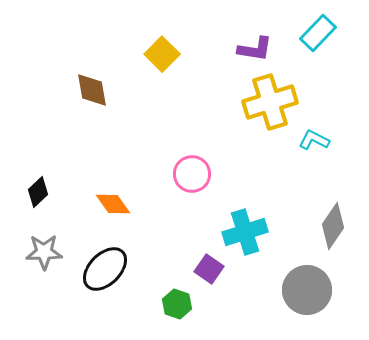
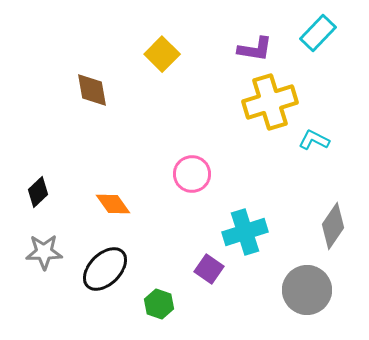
green hexagon: moved 18 px left
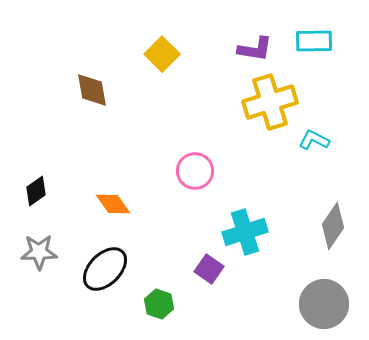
cyan rectangle: moved 4 px left, 8 px down; rotated 45 degrees clockwise
pink circle: moved 3 px right, 3 px up
black diamond: moved 2 px left, 1 px up; rotated 8 degrees clockwise
gray star: moved 5 px left
gray circle: moved 17 px right, 14 px down
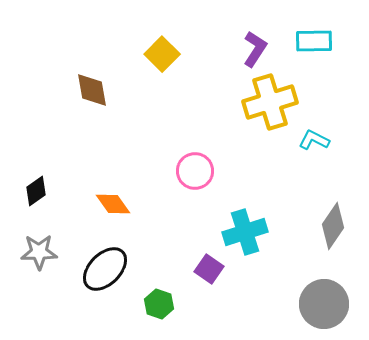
purple L-shape: rotated 66 degrees counterclockwise
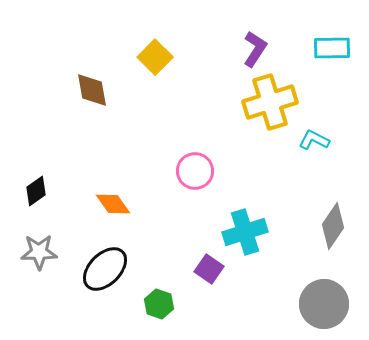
cyan rectangle: moved 18 px right, 7 px down
yellow square: moved 7 px left, 3 px down
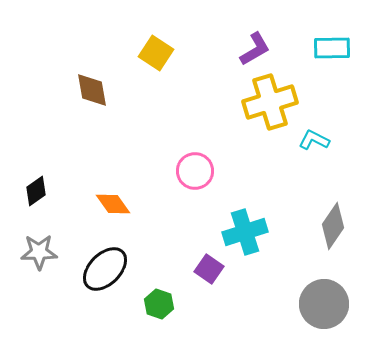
purple L-shape: rotated 27 degrees clockwise
yellow square: moved 1 px right, 4 px up; rotated 12 degrees counterclockwise
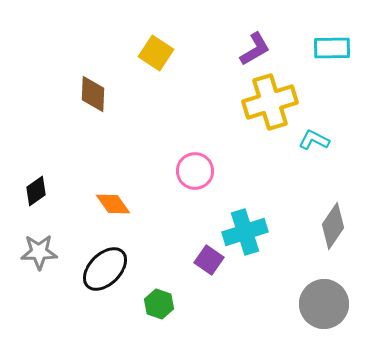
brown diamond: moved 1 px right, 4 px down; rotated 12 degrees clockwise
purple square: moved 9 px up
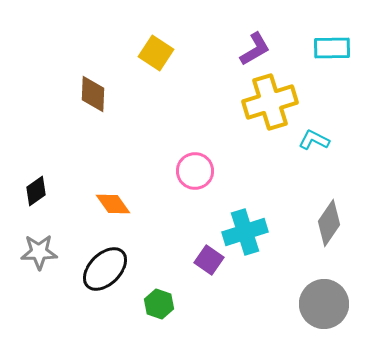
gray diamond: moved 4 px left, 3 px up
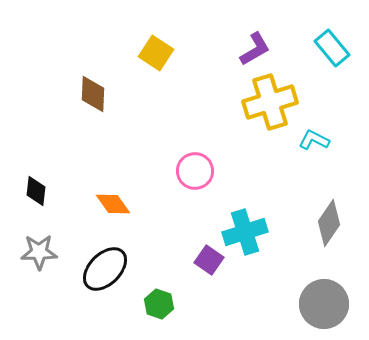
cyan rectangle: rotated 51 degrees clockwise
black diamond: rotated 48 degrees counterclockwise
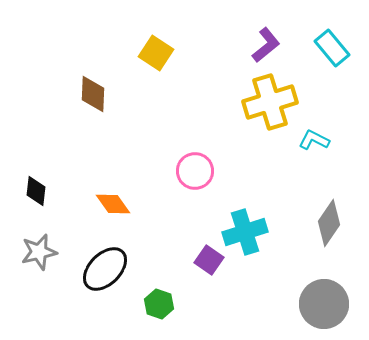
purple L-shape: moved 11 px right, 4 px up; rotated 9 degrees counterclockwise
gray star: rotated 12 degrees counterclockwise
